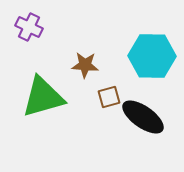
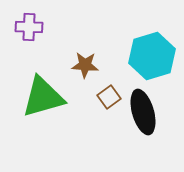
purple cross: rotated 24 degrees counterclockwise
cyan hexagon: rotated 18 degrees counterclockwise
brown square: rotated 20 degrees counterclockwise
black ellipse: moved 5 px up; rotated 39 degrees clockwise
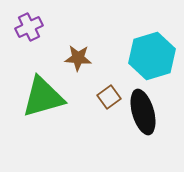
purple cross: rotated 28 degrees counterclockwise
brown star: moved 7 px left, 7 px up
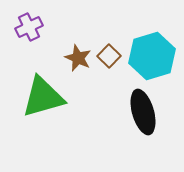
brown star: rotated 20 degrees clockwise
brown square: moved 41 px up; rotated 10 degrees counterclockwise
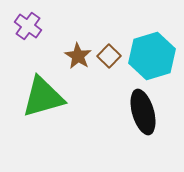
purple cross: moved 1 px left, 1 px up; rotated 28 degrees counterclockwise
brown star: moved 2 px up; rotated 8 degrees clockwise
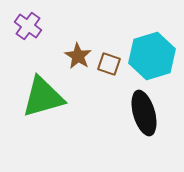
brown square: moved 8 px down; rotated 25 degrees counterclockwise
black ellipse: moved 1 px right, 1 px down
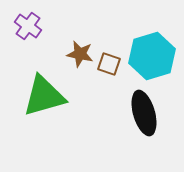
brown star: moved 2 px right, 2 px up; rotated 20 degrees counterclockwise
green triangle: moved 1 px right, 1 px up
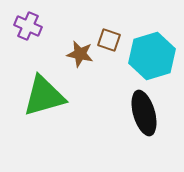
purple cross: rotated 12 degrees counterclockwise
brown square: moved 24 px up
